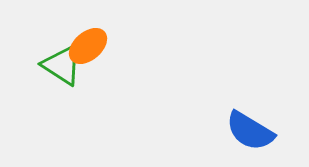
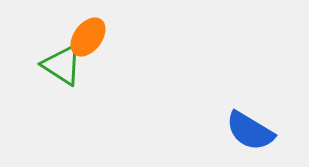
orange ellipse: moved 9 px up; rotated 12 degrees counterclockwise
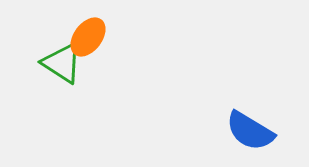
green triangle: moved 2 px up
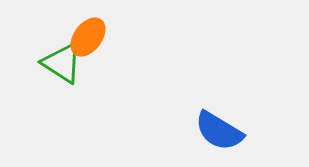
blue semicircle: moved 31 px left
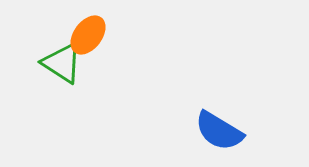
orange ellipse: moved 2 px up
